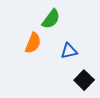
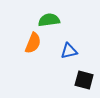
green semicircle: moved 2 px left, 1 px down; rotated 135 degrees counterclockwise
black square: rotated 30 degrees counterclockwise
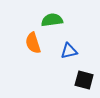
green semicircle: moved 3 px right
orange semicircle: rotated 140 degrees clockwise
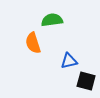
blue triangle: moved 10 px down
black square: moved 2 px right, 1 px down
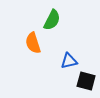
green semicircle: rotated 125 degrees clockwise
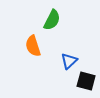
orange semicircle: moved 3 px down
blue triangle: rotated 30 degrees counterclockwise
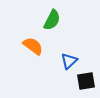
orange semicircle: rotated 145 degrees clockwise
black square: rotated 24 degrees counterclockwise
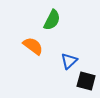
black square: rotated 24 degrees clockwise
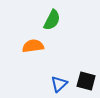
orange semicircle: rotated 45 degrees counterclockwise
blue triangle: moved 10 px left, 23 px down
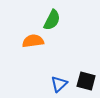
orange semicircle: moved 5 px up
